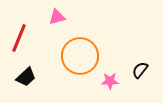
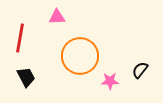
pink triangle: rotated 12 degrees clockwise
red line: moved 1 px right; rotated 12 degrees counterclockwise
black trapezoid: rotated 75 degrees counterclockwise
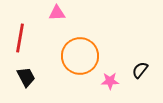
pink triangle: moved 4 px up
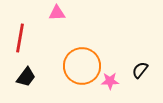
orange circle: moved 2 px right, 10 px down
black trapezoid: rotated 65 degrees clockwise
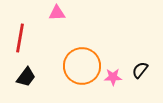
pink star: moved 3 px right, 4 px up
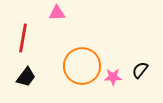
red line: moved 3 px right
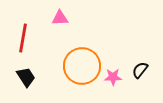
pink triangle: moved 3 px right, 5 px down
black trapezoid: rotated 70 degrees counterclockwise
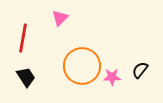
pink triangle: rotated 42 degrees counterclockwise
pink star: moved 1 px left
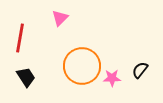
red line: moved 3 px left
pink star: moved 1 px down
